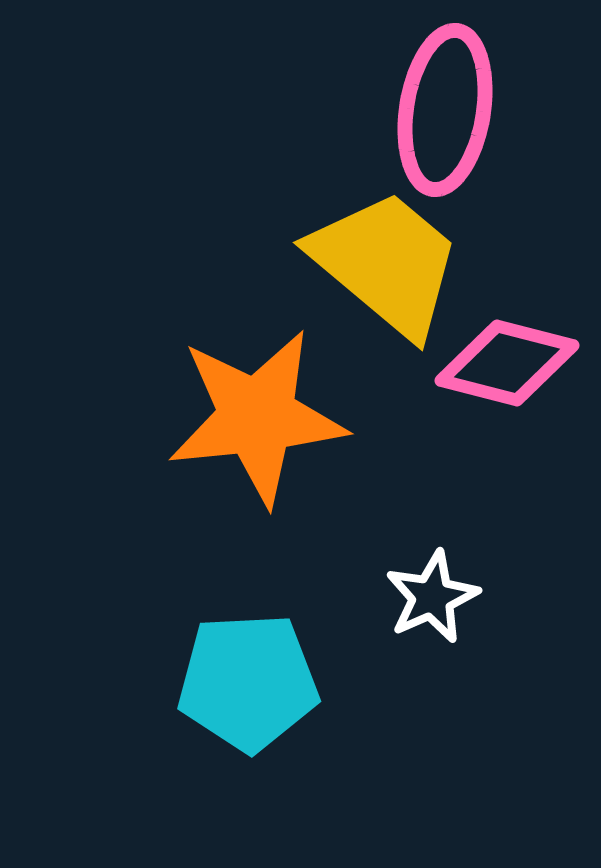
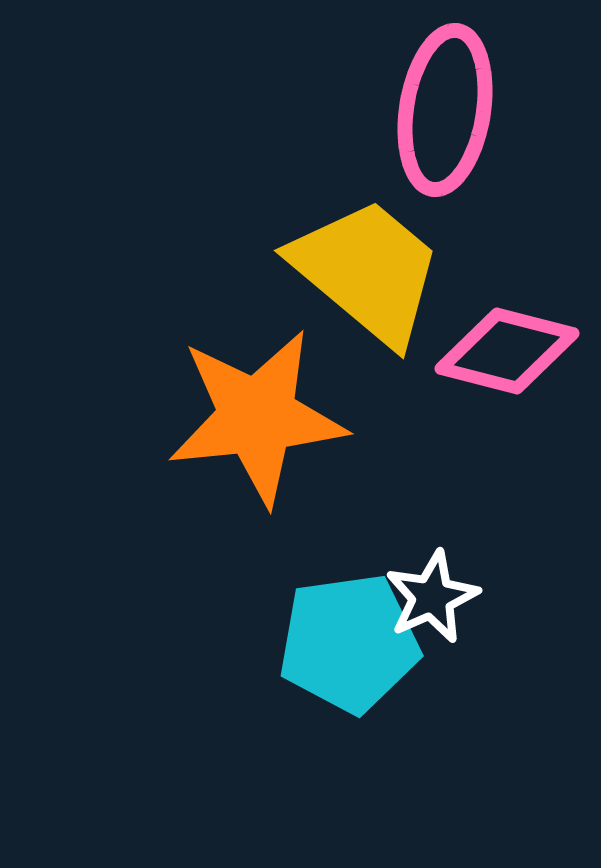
yellow trapezoid: moved 19 px left, 8 px down
pink diamond: moved 12 px up
cyan pentagon: moved 101 px right, 39 px up; rotated 5 degrees counterclockwise
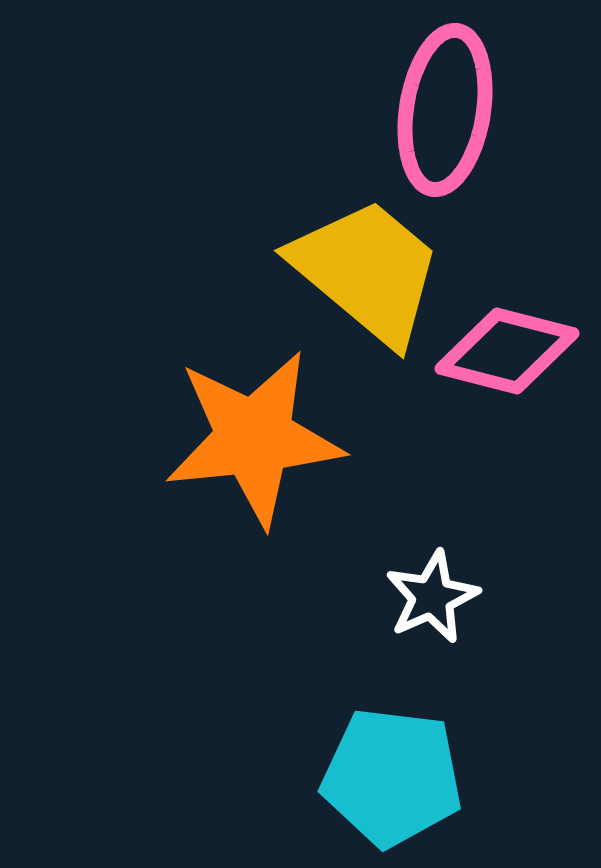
orange star: moved 3 px left, 21 px down
cyan pentagon: moved 43 px right, 134 px down; rotated 15 degrees clockwise
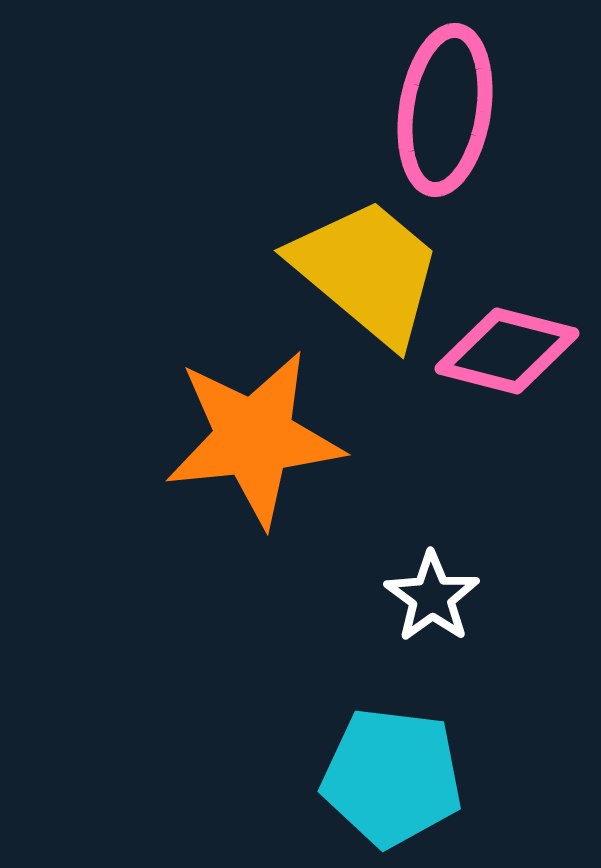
white star: rotated 12 degrees counterclockwise
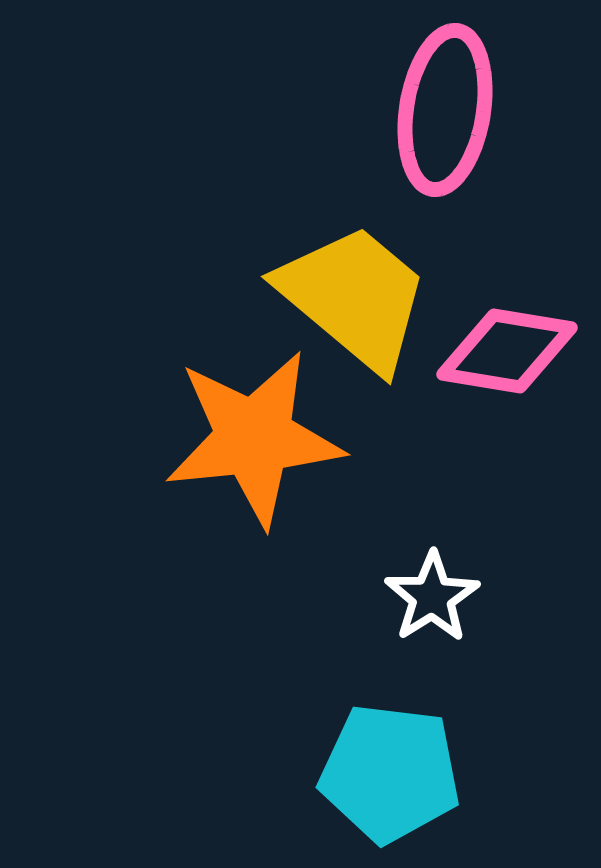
yellow trapezoid: moved 13 px left, 26 px down
pink diamond: rotated 5 degrees counterclockwise
white star: rotated 4 degrees clockwise
cyan pentagon: moved 2 px left, 4 px up
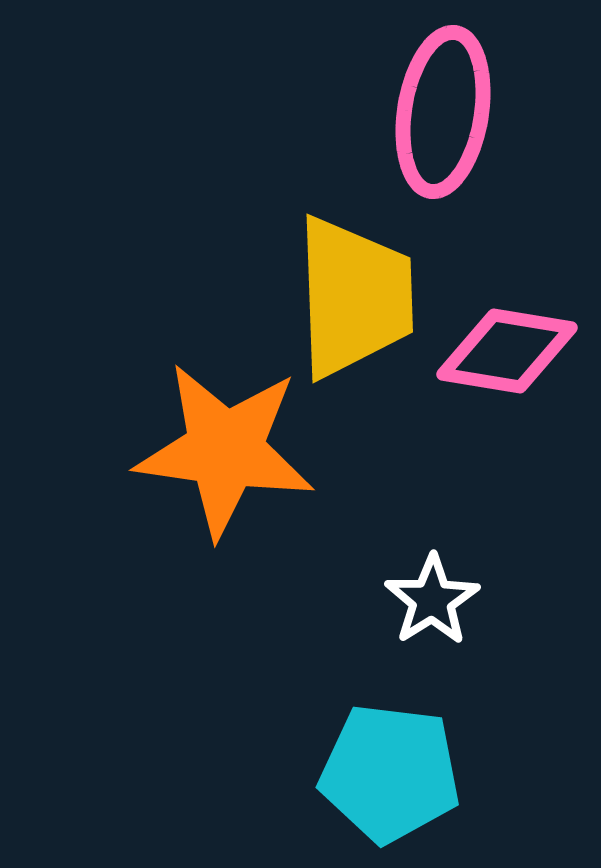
pink ellipse: moved 2 px left, 2 px down
yellow trapezoid: rotated 48 degrees clockwise
orange star: moved 29 px left, 12 px down; rotated 14 degrees clockwise
white star: moved 3 px down
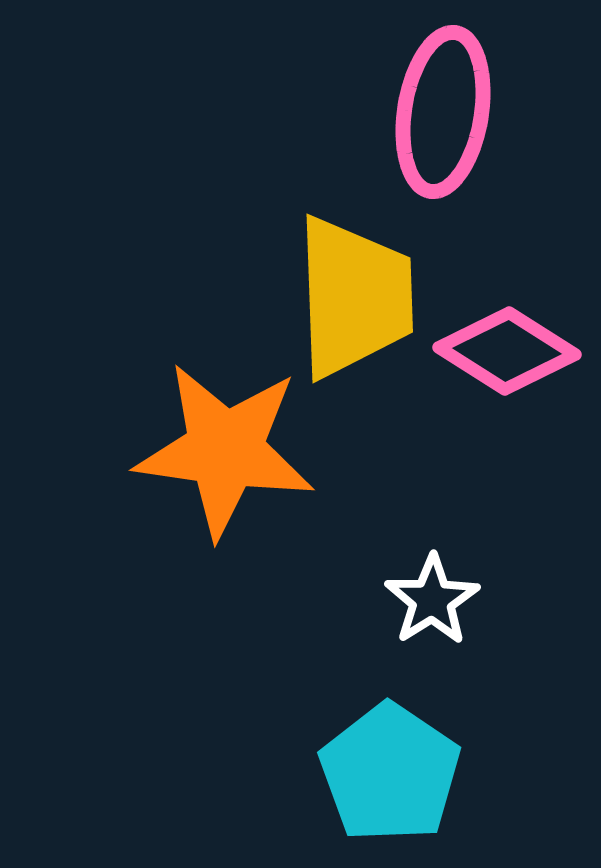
pink diamond: rotated 23 degrees clockwise
cyan pentagon: rotated 27 degrees clockwise
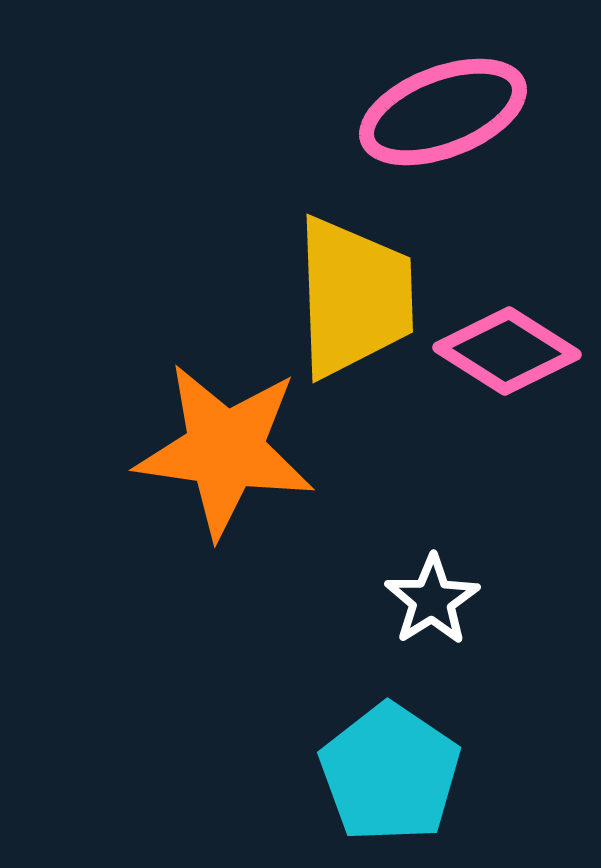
pink ellipse: rotated 60 degrees clockwise
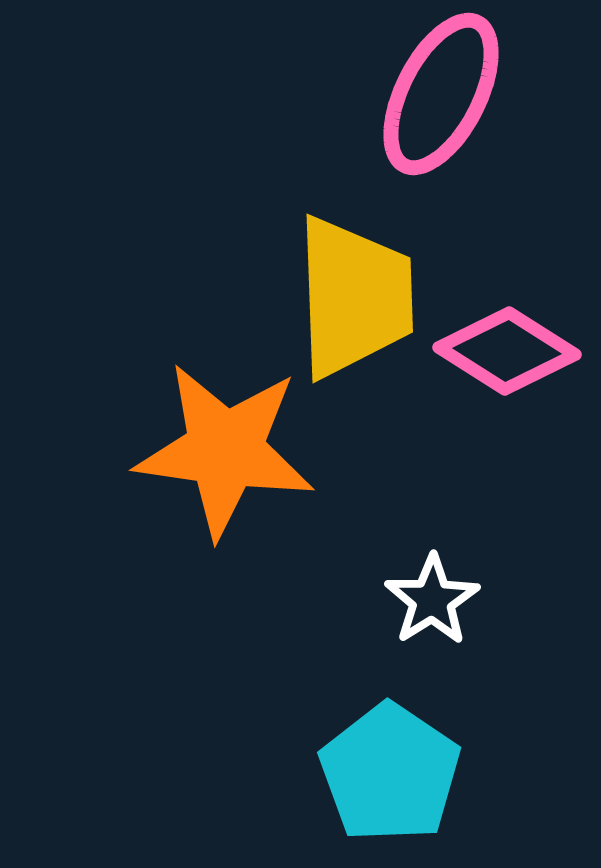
pink ellipse: moved 2 px left, 18 px up; rotated 42 degrees counterclockwise
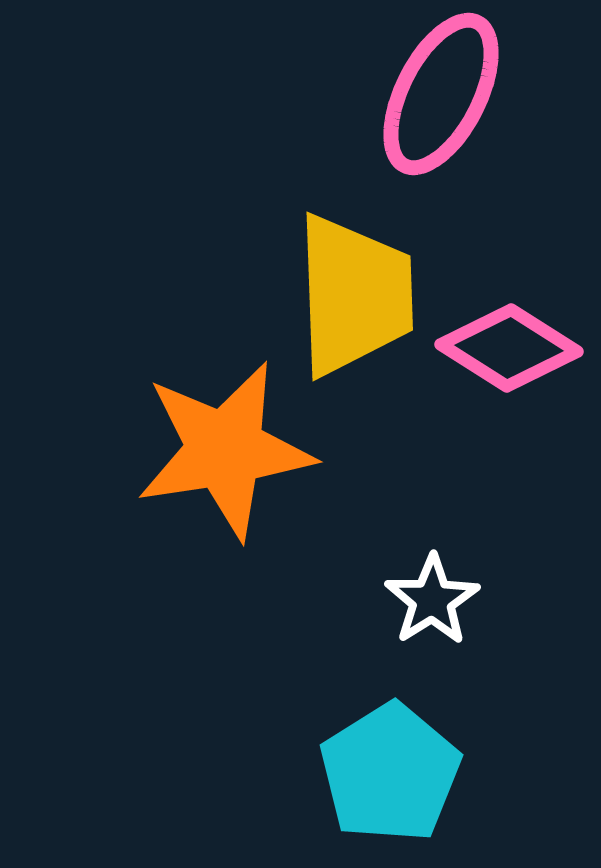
yellow trapezoid: moved 2 px up
pink diamond: moved 2 px right, 3 px up
orange star: rotated 17 degrees counterclockwise
cyan pentagon: rotated 6 degrees clockwise
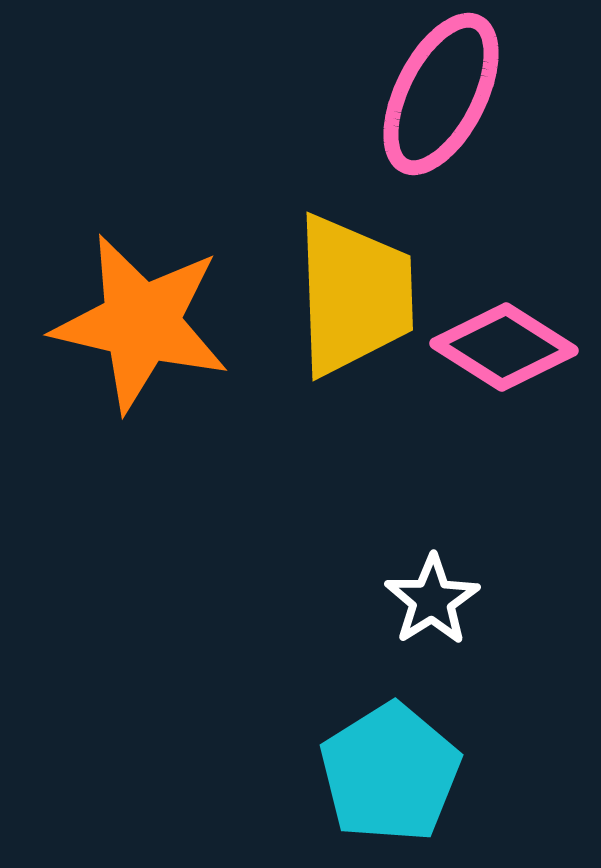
pink diamond: moved 5 px left, 1 px up
orange star: moved 84 px left, 127 px up; rotated 22 degrees clockwise
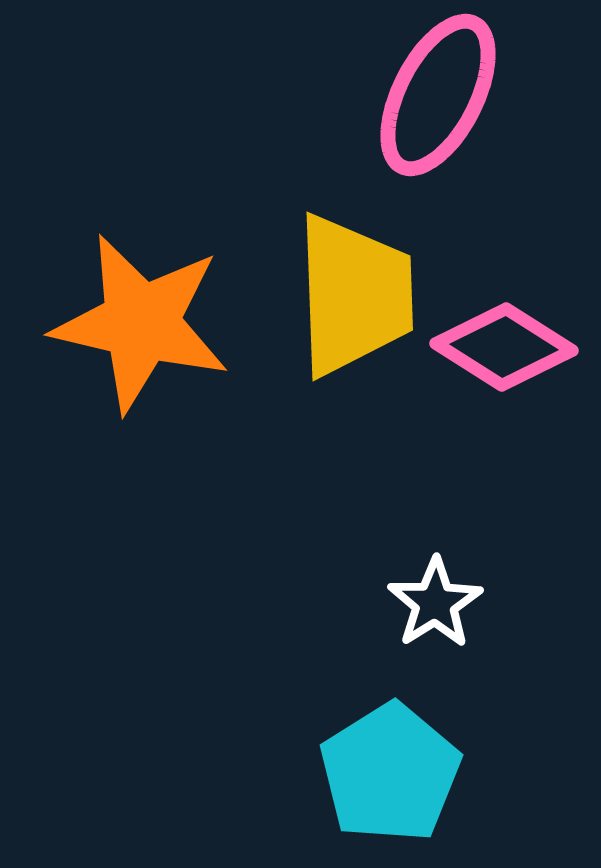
pink ellipse: moved 3 px left, 1 px down
white star: moved 3 px right, 3 px down
